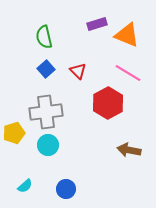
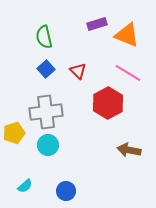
blue circle: moved 2 px down
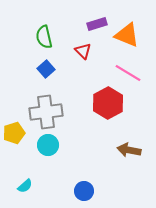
red triangle: moved 5 px right, 20 px up
blue circle: moved 18 px right
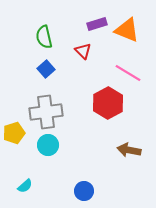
orange triangle: moved 5 px up
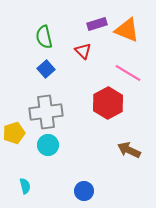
brown arrow: rotated 15 degrees clockwise
cyan semicircle: rotated 63 degrees counterclockwise
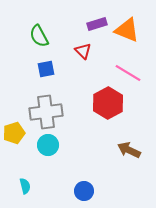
green semicircle: moved 5 px left, 1 px up; rotated 15 degrees counterclockwise
blue square: rotated 30 degrees clockwise
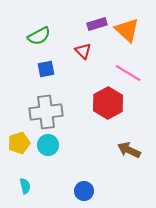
orange triangle: rotated 20 degrees clockwise
green semicircle: rotated 90 degrees counterclockwise
yellow pentagon: moved 5 px right, 10 px down
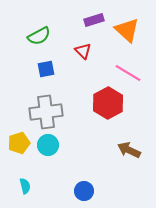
purple rectangle: moved 3 px left, 4 px up
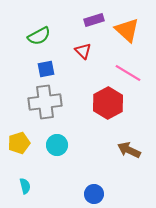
gray cross: moved 1 px left, 10 px up
cyan circle: moved 9 px right
blue circle: moved 10 px right, 3 px down
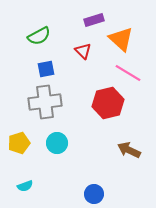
orange triangle: moved 6 px left, 9 px down
red hexagon: rotated 16 degrees clockwise
cyan circle: moved 2 px up
cyan semicircle: rotated 84 degrees clockwise
